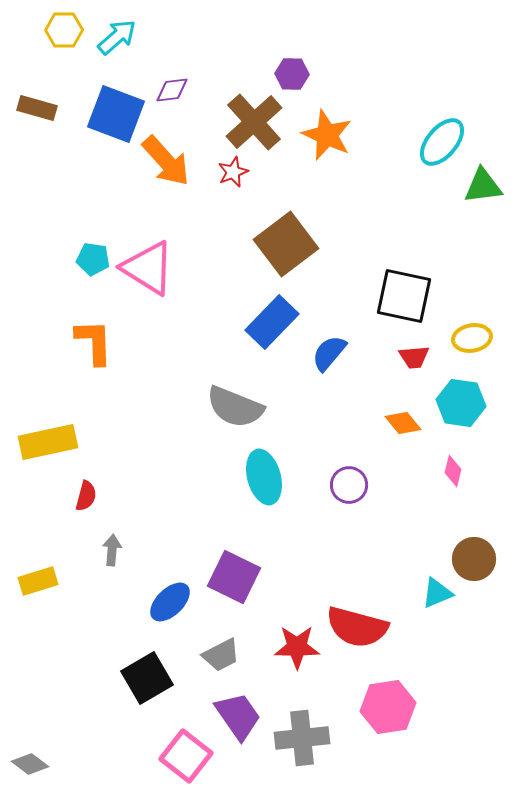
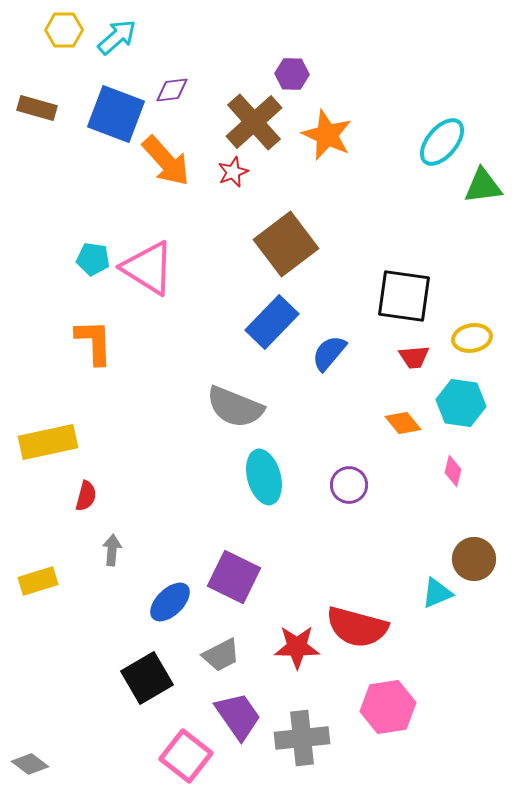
black square at (404, 296): rotated 4 degrees counterclockwise
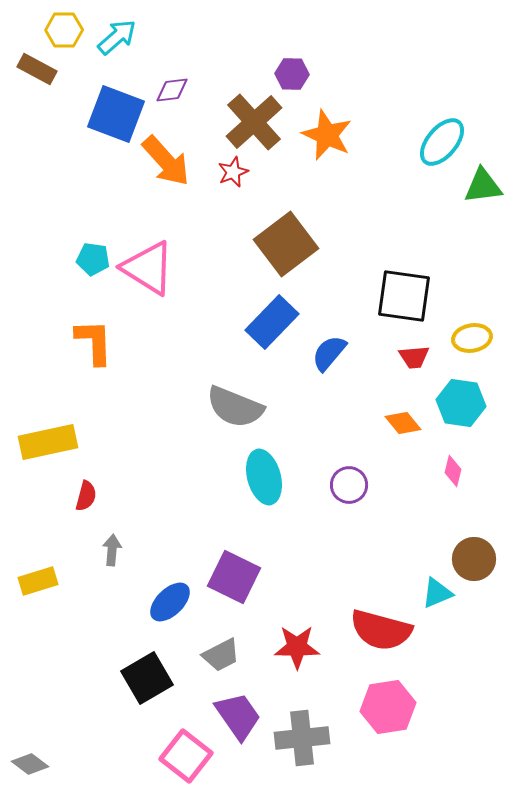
brown rectangle at (37, 108): moved 39 px up; rotated 12 degrees clockwise
red semicircle at (357, 627): moved 24 px right, 3 px down
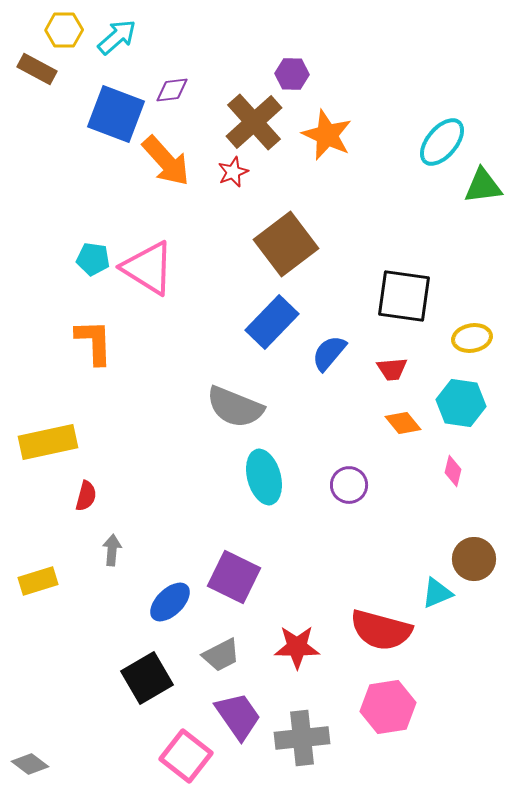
red trapezoid at (414, 357): moved 22 px left, 12 px down
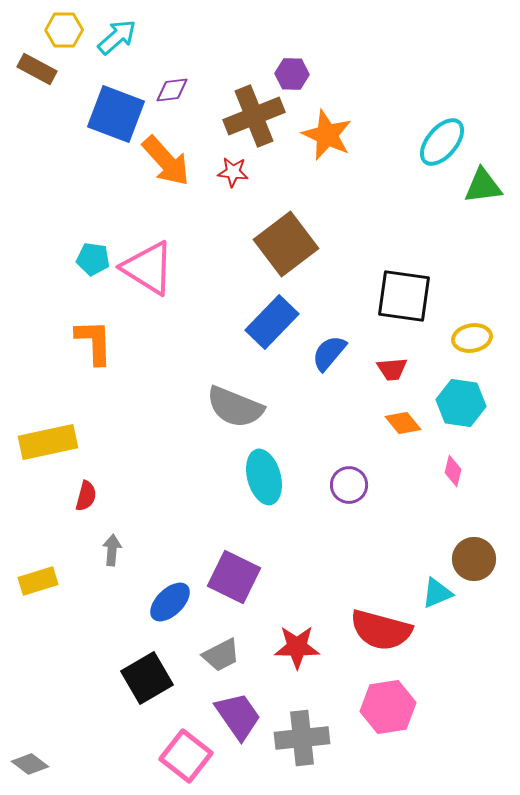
brown cross at (254, 122): moved 6 px up; rotated 20 degrees clockwise
red star at (233, 172): rotated 28 degrees clockwise
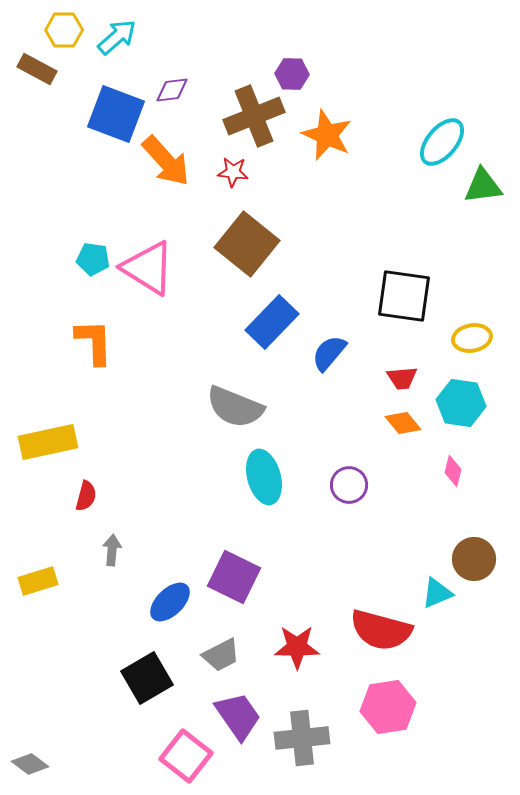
brown square at (286, 244): moved 39 px left; rotated 14 degrees counterclockwise
red trapezoid at (392, 369): moved 10 px right, 9 px down
